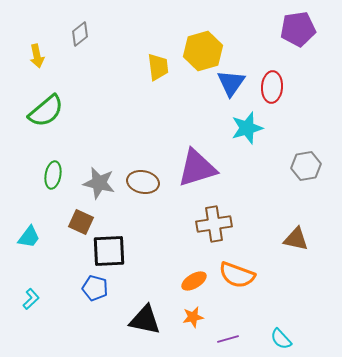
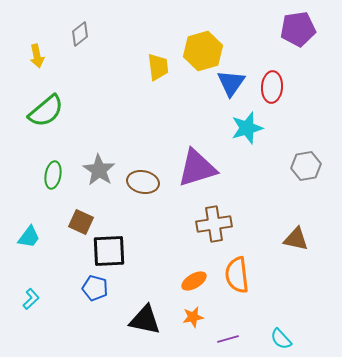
gray star: moved 13 px up; rotated 20 degrees clockwise
orange semicircle: rotated 63 degrees clockwise
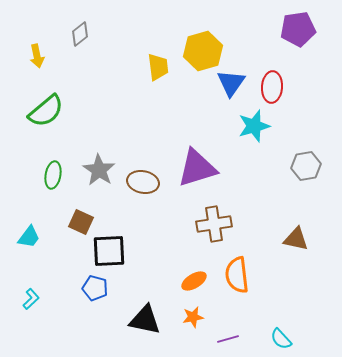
cyan star: moved 7 px right, 2 px up
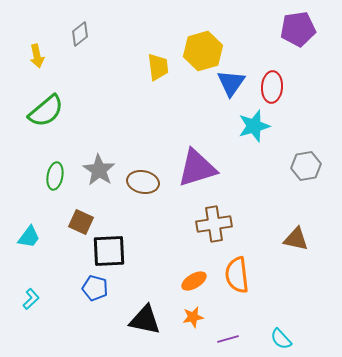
green ellipse: moved 2 px right, 1 px down
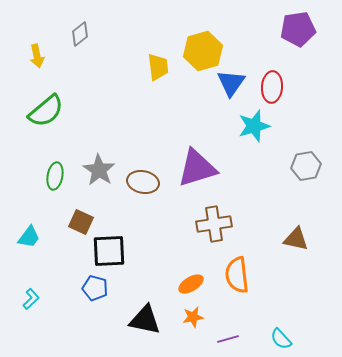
orange ellipse: moved 3 px left, 3 px down
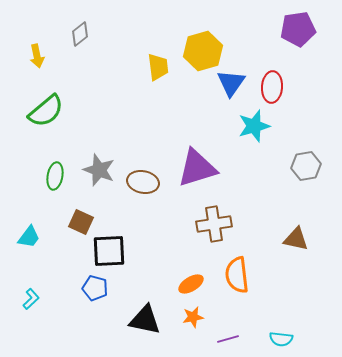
gray star: rotated 12 degrees counterclockwise
cyan semicircle: rotated 40 degrees counterclockwise
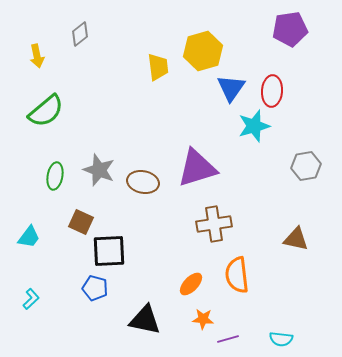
purple pentagon: moved 8 px left
blue triangle: moved 5 px down
red ellipse: moved 4 px down
orange ellipse: rotated 15 degrees counterclockwise
orange star: moved 10 px right, 2 px down; rotated 15 degrees clockwise
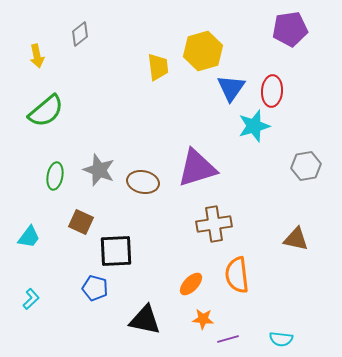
black square: moved 7 px right
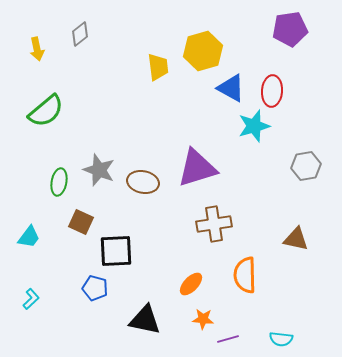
yellow arrow: moved 7 px up
blue triangle: rotated 36 degrees counterclockwise
green ellipse: moved 4 px right, 6 px down
orange semicircle: moved 8 px right; rotated 6 degrees clockwise
